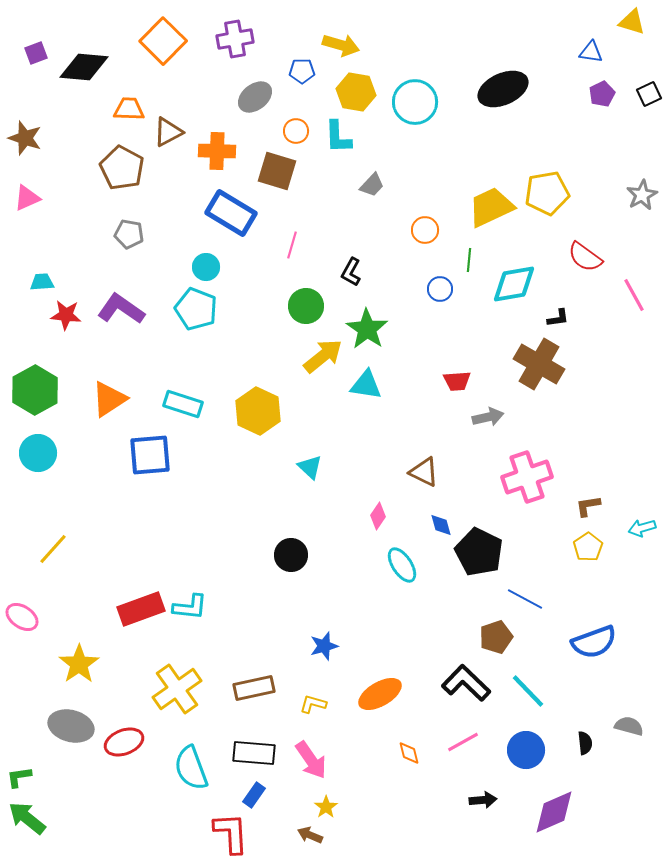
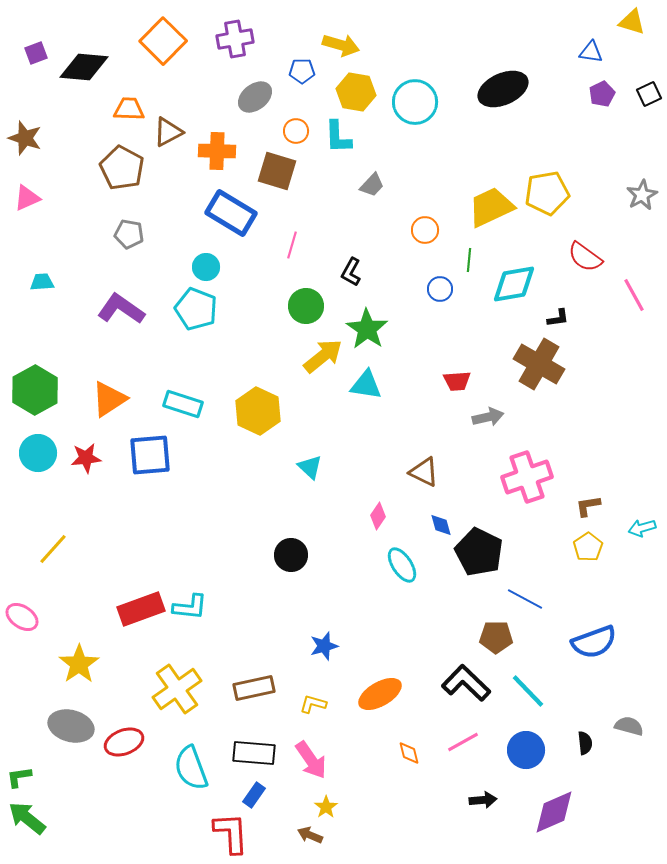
red star at (66, 315): moved 20 px right, 143 px down; rotated 12 degrees counterclockwise
brown pentagon at (496, 637): rotated 20 degrees clockwise
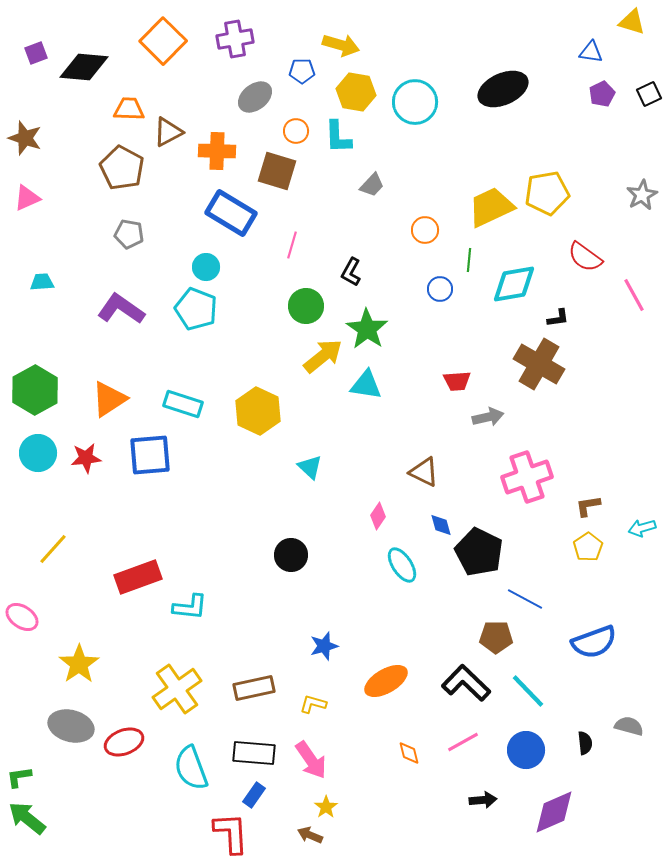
red rectangle at (141, 609): moved 3 px left, 32 px up
orange ellipse at (380, 694): moved 6 px right, 13 px up
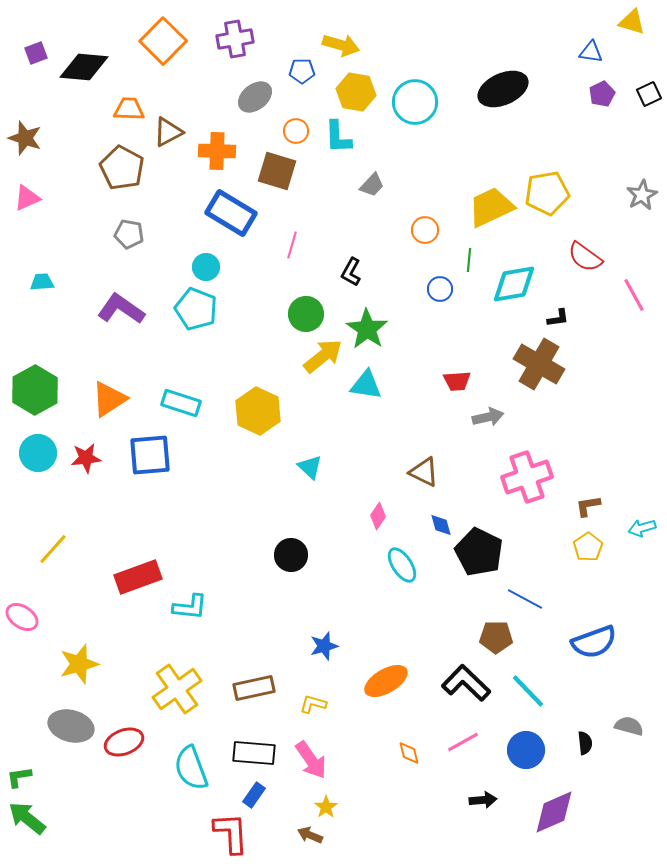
green circle at (306, 306): moved 8 px down
cyan rectangle at (183, 404): moved 2 px left, 1 px up
yellow star at (79, 664): rotated 18 degrees clockwise
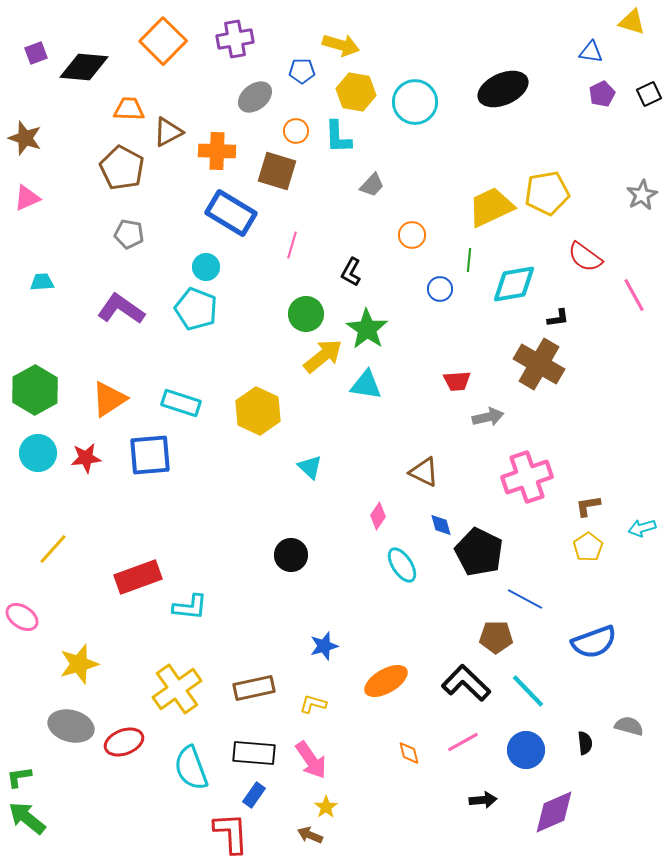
orange circle at (425, 230): moved 13 px left, 5 px down
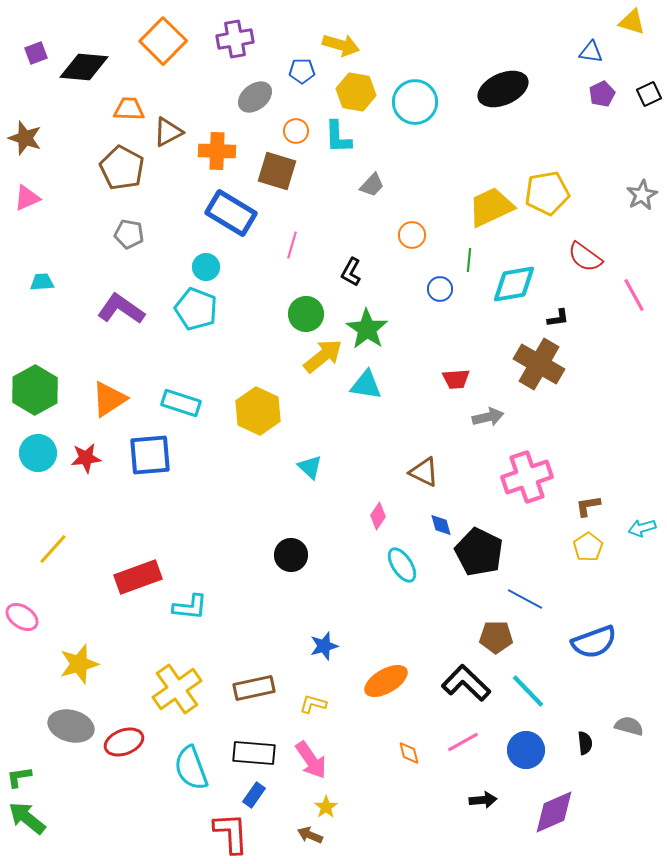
red trapezoid at (457, 381): moved 1 px left, 2 px up
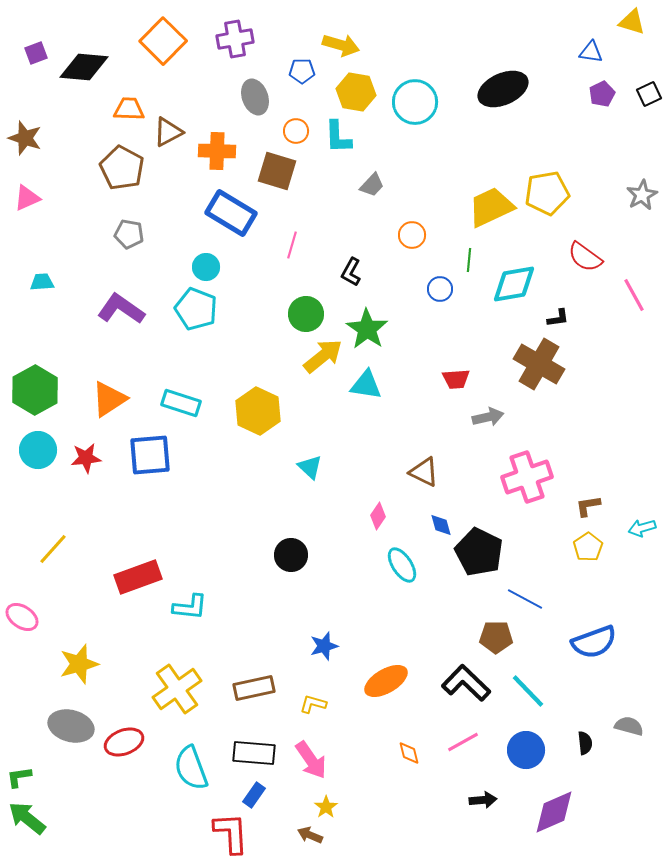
gray ellipse at (255, 97): rotated 72 degrees counterclockwise
cyan circle at (38, 453): moved 3 px up
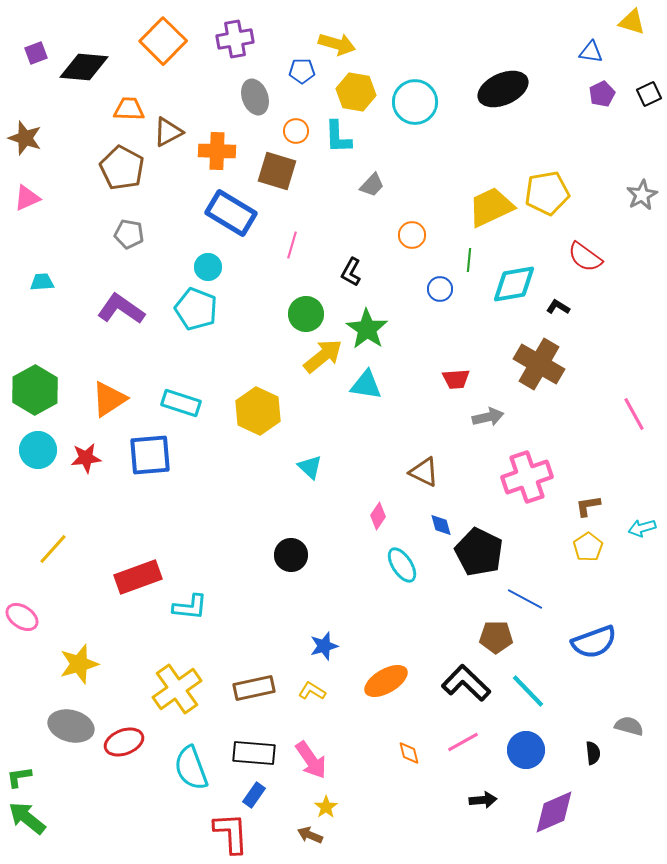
yellow arrow at (341, 45): moved 4 px left, 1 px up
cyan circle at (206, 267): moved 2 px right
pink line at (634, 295): moved 119 px down
black L-shape at (558, 318): moved 11 px up; rotated 140 degrees counterclockwise
yellow L-shape at (313, 704): moved 1 px left, 13 px up; rotated 16 degrees clockwise
black semicircle at (585, 743): moved 8 px right, 10 px down
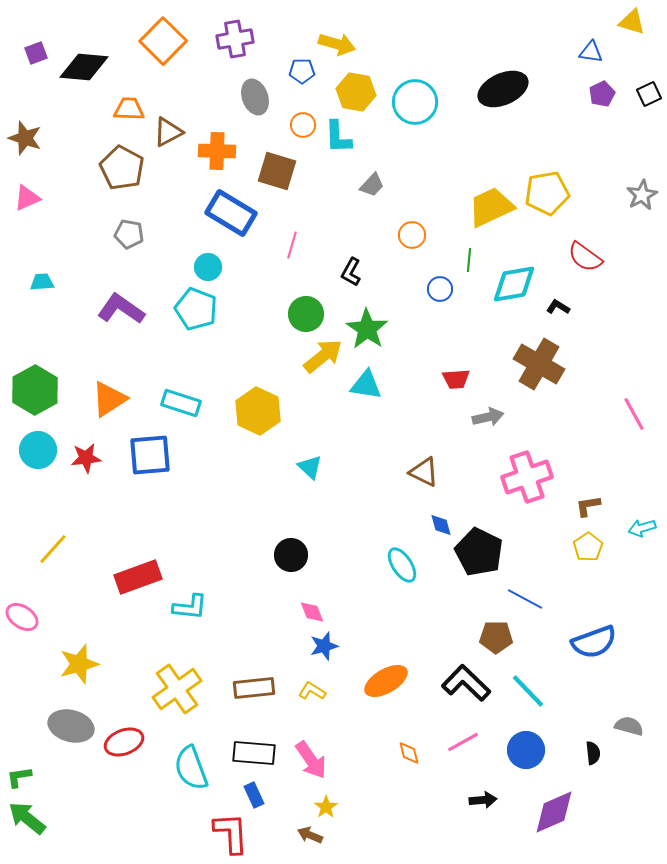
orange circle at (296, 131): moved 7 px right, 6 px up
pink diamond at (378, 516): moved 66 px left, 96 px down; rotated 56 degrees counterclockwise
brown rectangle at (254, 688): rotated 6 degrees clockwise
blue rectangle at (254, 795): rotated 60 degrees counterclockwise
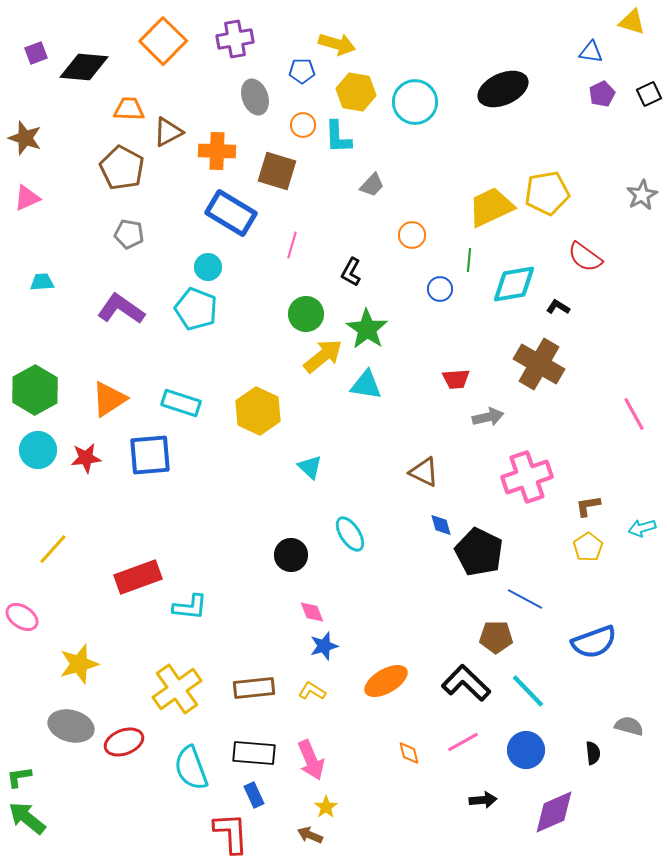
cyan ellipse at (402, 565): moved 52 px left, 31 px up
pink arrow at (311, 760): rotated 12 degrees clockwise
